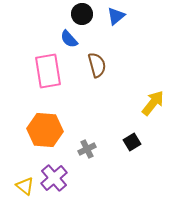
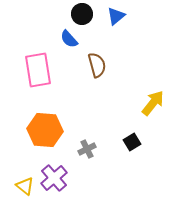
pink rectangle: moved 10 px left, 1 px up
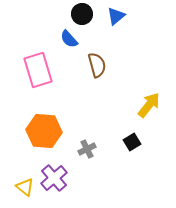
pink rectangle: rotated 8 degrees counterclockwise
yellow arrow: moved 4 px left, 2 px down
orange hexagon: moved 1 px left, 1 px down
yellow triangle: moved 1 px down
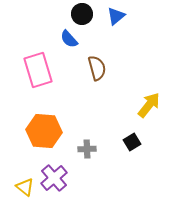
brown semicircle: moved 3 px down
gray cross: rotated 24 degrees clockwise
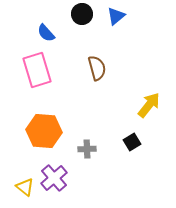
blue semicircle: moved 23 px left, 6 px up
pink rectangle: moved 1 px left
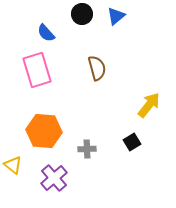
yellow triangle: moved 12 px left, 22 px up
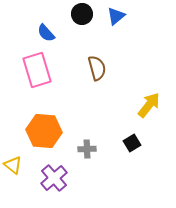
black square: moved 1 px down
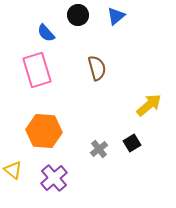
black circle: moved 4 px left, 1 px down
yellow arrow: rotated 12 degrees clockwise
gray cross: moved 12 px right; rotated 36 degrees counterclockwise
yellow triangle: moved 5 px down
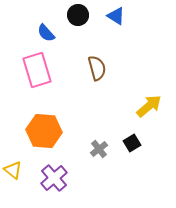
blue triangle: rotated 48 degrees counterclockwise
yellow arrow: moved 1 px down
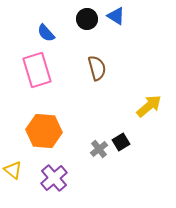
black circle: moved 9 px right, 4 px down
black square: moved 11 px left, 1 px up
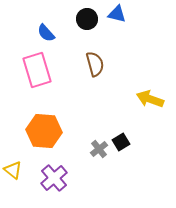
blue triangle: moved 1 px right, 2 px up; rotated 18 degrees counterclockwise
brown semicircle: moved 2 px left, 4 px up
yellow arrow: moved 1 px right, 7 px up; rotated 120 degrees counterclockwise
